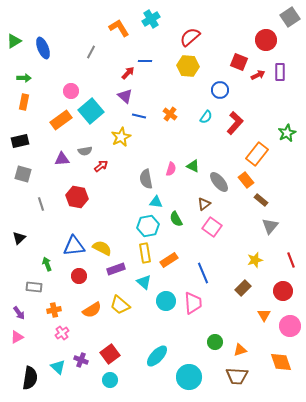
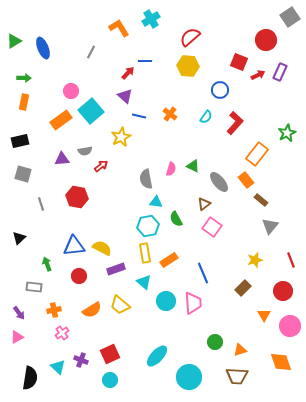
purple rectangle at (280, 72): rotated 24 degrees clockwise
red square at (110, 354): rotated 12 degrees clockwise
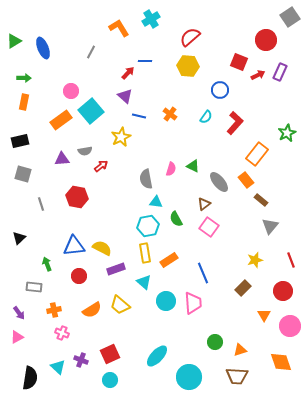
pink square at (212, 227): moved 3 px left
pink cross at (62, 333): rotated 32 degrees counterclockwise
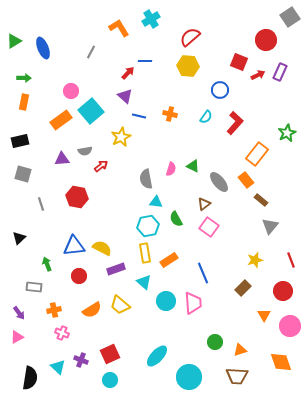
orange cross at (170, 114): rotated 24 degrees counterclockwise
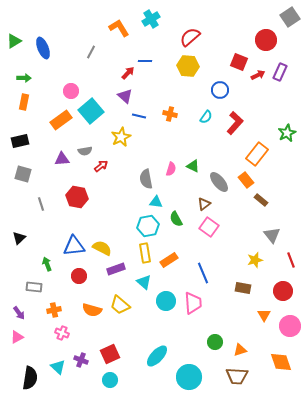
gray triangle at (270, 226): moved 2 px right, 9 px down; rotated 18 degrees counterclockwise
brown rectangle at (243, 288): rotated 56 degrees clockwise
orange semicircle at (92, 310): rotated 48 degrees clockwise
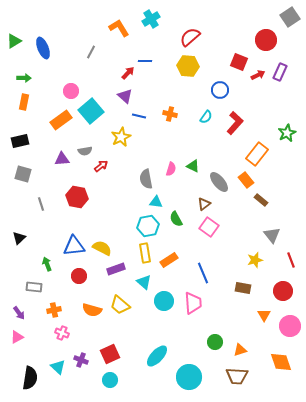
cyan circle at (166, 301): moved 2 px left
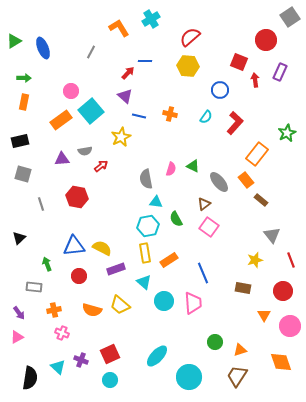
red arrow at (258, 75): moved 3 px left, 5 px down; rotated 72 degrees counterclockwise
brown trapezoid at (237, 376): rotated 120 degrees clockwise
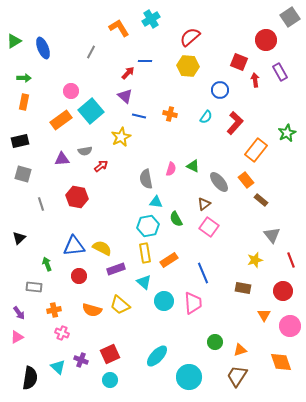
purple rectangle at (280, 72): rotated 54 degrees counterclockwise
orange rectangle at (257, 154): moved 1 px left, 4 px up
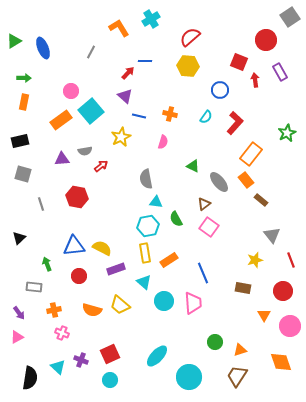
orange rectangle at (256, 150): moved 5 px left, 4 px down
pink semicircle at (171, 169): moved 8 px left, 27 px up
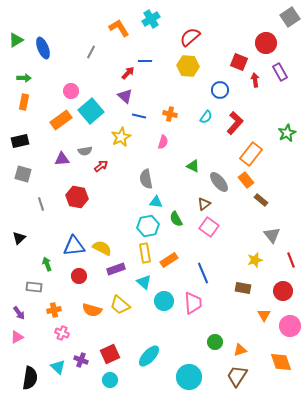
red circle at (266, 40): moved 3 px down
green triangle at (14, 41): moved 2 px right, 1 px up
cyan ellipse at (157, 356): moved 8 px left
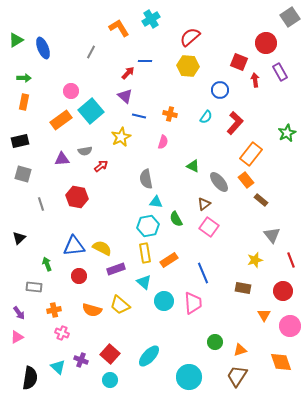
red square at (110, 354): rotated 24 degrees counterclockwise
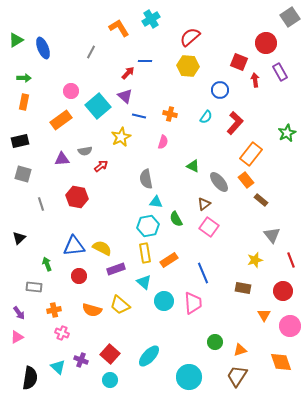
cyan square at (91, 111): moved 7 px right, 5 px up
